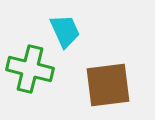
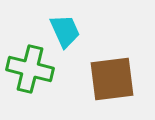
brown square: moved 4 px right, 6 px up
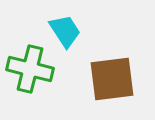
cyan trapezoid: rotated 9 degrees counterclockwise
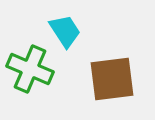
green cross: rotated 9 degrees clockwise
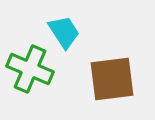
cyan trapezoid: moved 1 px left, 1 px down
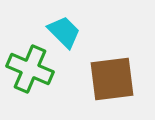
cyan trapezoid: rotated 12 degrees counterclockwise
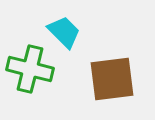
green cross: rotated 9 degrees counterclockwise
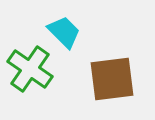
green cross: rotated 21 degrees clockwise
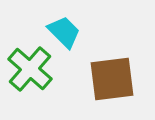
green cross: rotated 6 degrees clockwise
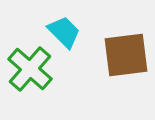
brown square: moved 14 px right, 24 px up
